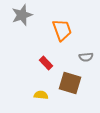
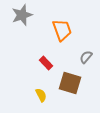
gray semicircle: rotated 136 degrees clockwise
yellow semicircle: rotated 56 degrees clockwise
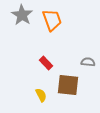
gray star: rotated 20 degrees counterclockwise
orange trapezoid: moved 10 px left, 10 px up
gray semicircle: moved 2 px right, 5 px down; rotated 56 degrees clockwise
brown square: moved 2 px left, 2 px down; rotated 10 degrees counterclockwise
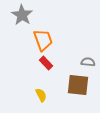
orange trapezoid: moved 9 px left, 20 px down
brown square: moved 10 px right
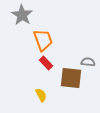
brown square: moved 7 px left, 7 px up
